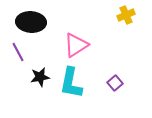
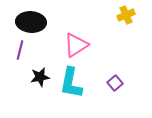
purple line: moved 2 px right, 2 px up; rotated 42 degrees clockwise
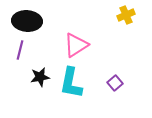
black ellipse: moved 4 px left, 1 px up
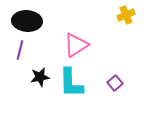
cyan L-shape: rotated 12 degrees counterclockwise
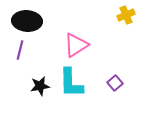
black star: moved 9 px down
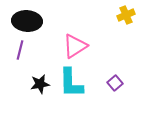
pink triangle: moved 1 px left, 1 px down
black star: moved 2 px up
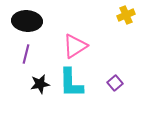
purple line: moved 6 px right, 4 px down
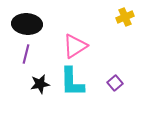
yellow cross: moved 1 px left, 2 px down
black ellipse: moved 3 px down
cyan L-shape: moved 1 px right, 1 px up
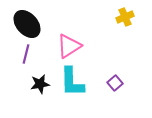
black ellipse: rotated 44 degrees clockwise
pink triangle: moved 6 px left
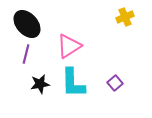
cyan L-shape: moved 1 px right, 1 px down
